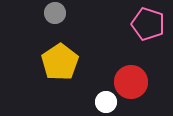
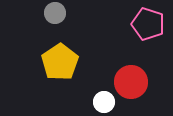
white circle: moved 2 px left
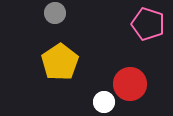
red circle: moved 1 px left, 2 px down
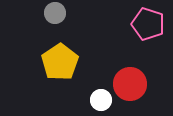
white circle: moved 3 px left, 2 px up
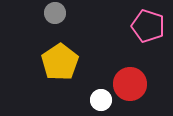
pink pentagon: moved 2 px down
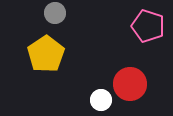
yellow pentagon: moved 14 px left, 8 px up
